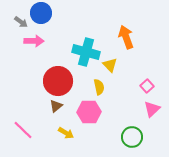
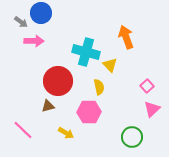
brown triangle: moved 8 px left; rotated 24 degrees clockwise
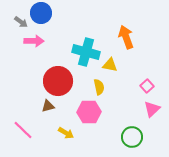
yellow triangle: rotated 35 degrees counterclockwise
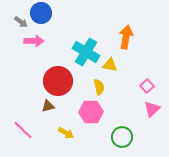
orange arrow: rotated 30 degrees clockwise
cyan cross: rotated 16 degrees clockwise
pink hexagon: moved 2 px right
green circle: moved 10 px left
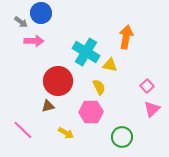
yellow semicircle: rotated 14 degrees counterclockwise
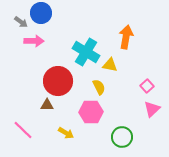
brown triangle: moved 1 px left, 1 px up; rotated 16 degrees clockwise
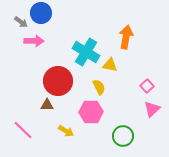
yellow arrow: moved 2 px up
green circle: moved 1 px right, 1 px up
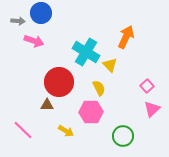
gray arrow: moved 3 px left, 1 px up; rotated 32 degrees counterclockwise
orange arrow: rotated 15 degrees clockwise
pink arrow: rotated 18 degrees clockwise
yellow triangle: rotated 35 degrees clockwise
red circle: moved 1 px right, 1 px down
yellow semicircle: moved 1 px down
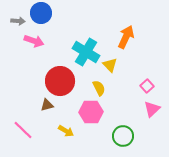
red circle: moved 1 px right, 1 px up
brown triangle: rotated 16 degrees counterclockwise
